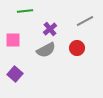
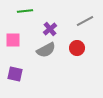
purple square: rotated 28 degrees counterclockwise
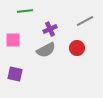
purple cross: rotated 16 degrees clockwise
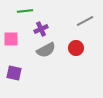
purple cross: moved 9 px left
pink square: moved 2 px left, 1 px up
red circle: moved 1 px left
purple square: moved 1 px left, 1 px up
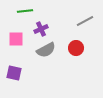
pink square: moved 5 px right
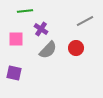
purple cross: rotated 32 degrees counterclockwise
gray semicircle: moved 2 px right; rotated 18 degrees counterclockwise
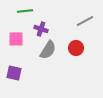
purple cross: rotated 16 degrees counterclockwise
gray semicircle: rotated 12 degrees counterclockwise
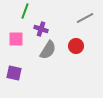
green line: rotated 63 degrees counterclockwise
gray line: moved 3 px up
red circle: moved 2 px up
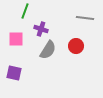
gray line: rotated 36 degrees clockwise
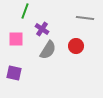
purple cross: moved 1 px right; rotated 16 degrees clockwise
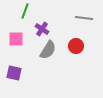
gray line: moved 1 px left
